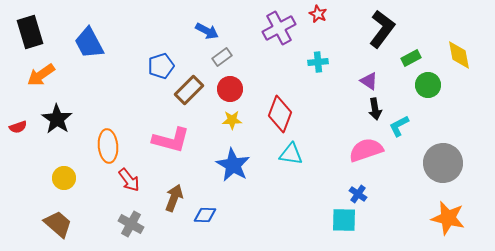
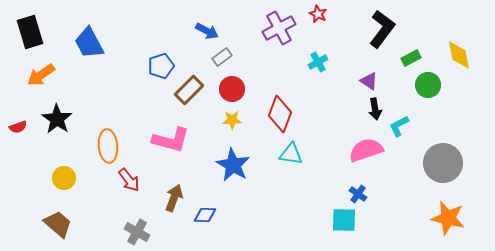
cyan cross: rotated 24 degrees counterclockwise
red circle: moved 2 px right
gray cross: moved 6 px right, 8 px down
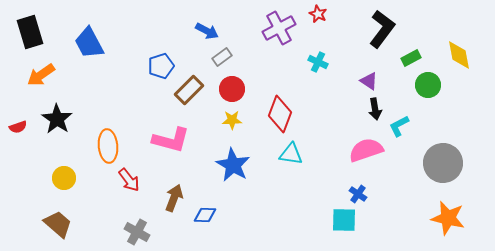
cyan cross: rotated 36 degrees counterclockwise
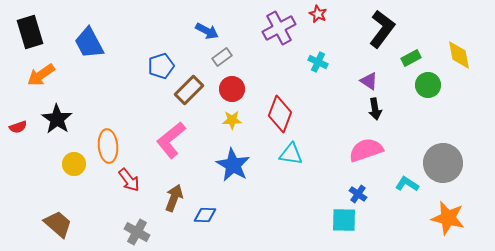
cyan L-shape: moved 8 px right, 58 px down; rotated 60 degrees clockwise
pink L-shape: rotated 126 degrees clockwise
yellow circle: moved 10 px right, 14 px up
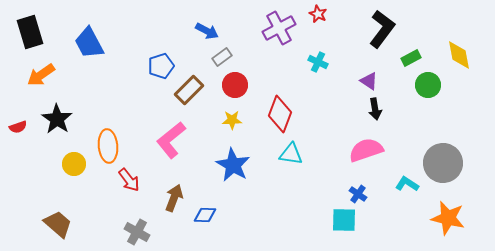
red circle: moved 3 px right, 4 px up
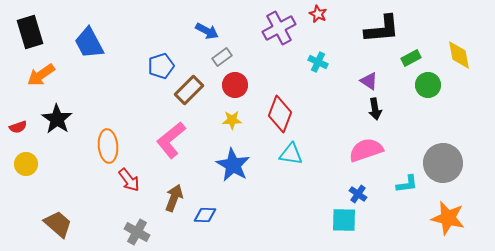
black L-shape: rotated 48 degrees clockwise
yellow circle: moved 48 px left
cyan L-shape: rotated 140 degrees clockwise
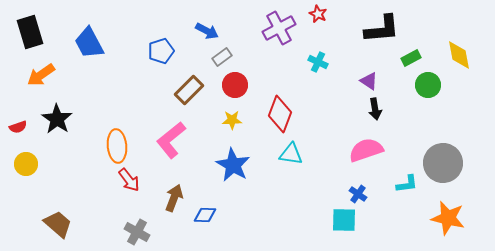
blue pentagon: moved 15 px up
orange ellipse: moved 9 px right
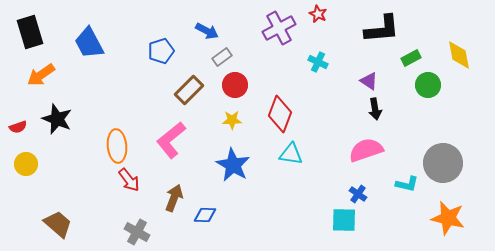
black star: rotated 12 degrees counterclockwise
cyan L-shape: rotated 20 degrees clockwise
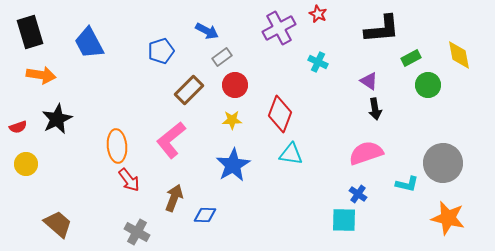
orange arrow: rotated 136 degrees counterclockwise
black star: rotated 24 degrees clockwise
pink semicircle: moved 3 px down
blue star: rotated 12 degrees clockwise
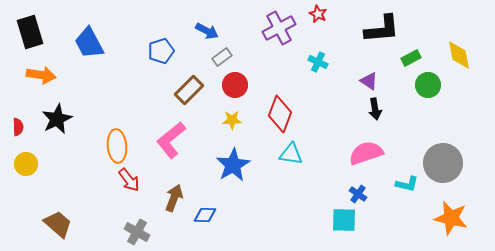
red semicircle: rotated 72 degrees counterclockwise
orange star: moved 3 px right
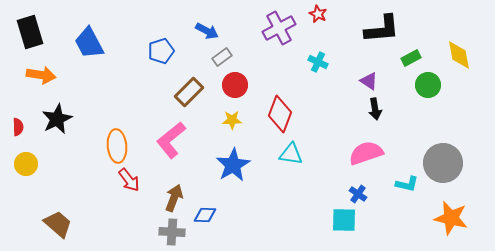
brown rectangle: moved 2 px down
gray cross: moved 35 px right; rotated 25 degrees counterclockwise
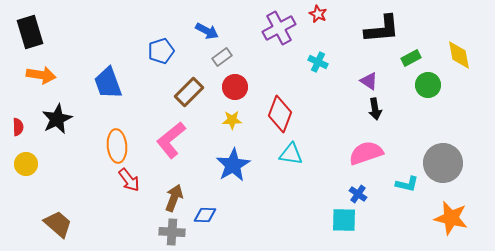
blue trapezoid: moved 19 px right, 40 px down; rotated 8 degrees clockwise
red circle: moved 2 px down
